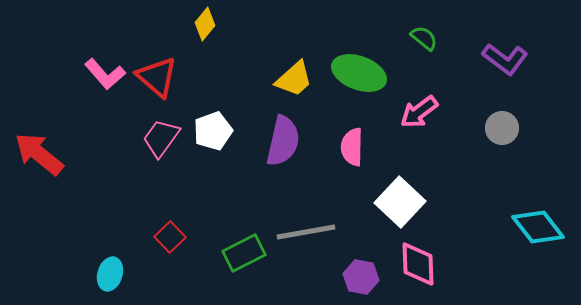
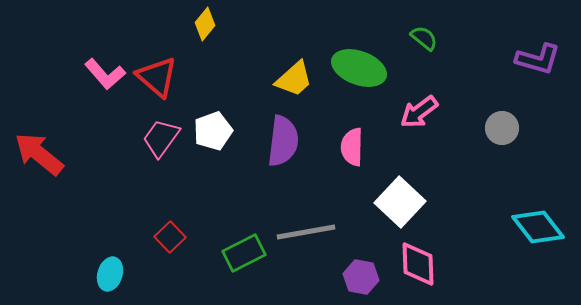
purple L-shape: moved 33 px right; rotated 21 degrees counterclockwise
green ellipse: moved 5 px up
purple semicircle: rotated 6 degrees counterclockwise
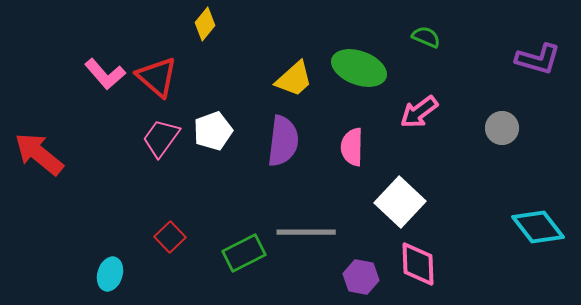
green semicircle: moved 2 px right, 1 px up; rotated 16 degrees counterclockwise
gray line: rotated 10 degrees clockwise
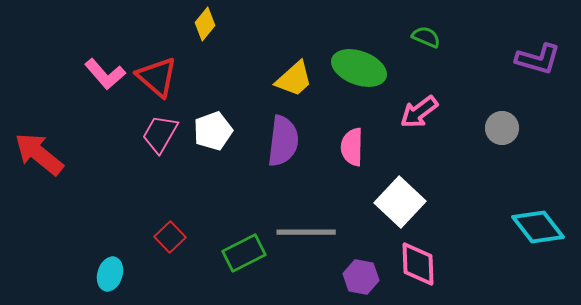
pink trapezoid: moved 1 px left, 4 px up; rotated 6 degrees counterclockwise
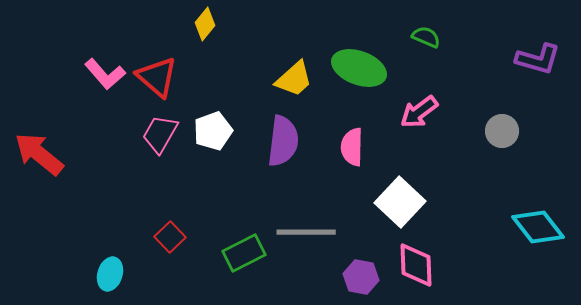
gray circle: moved 3 px down
pink diamond: moved 2 px left, 1 px down
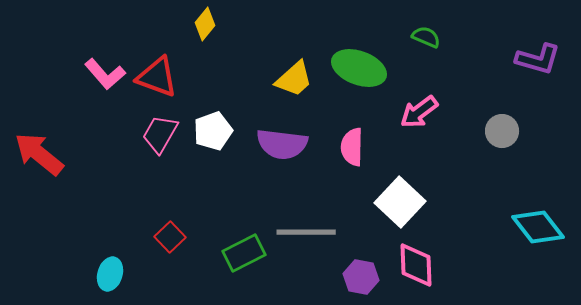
red triangle: rotated 21 degrees counterclockwise
purple semicircle: moved 1 px left, 3 px down; rotated 90 degrees clockwise
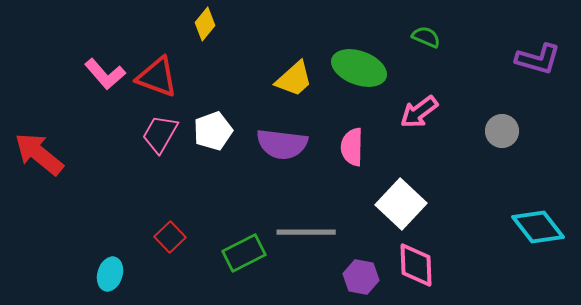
white square: moved 1 px right, 2 px down
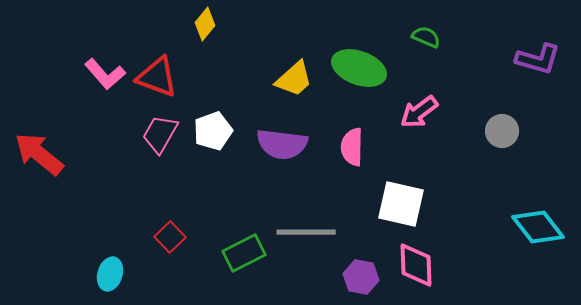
white square: rotated 30 degrees counterclockwise
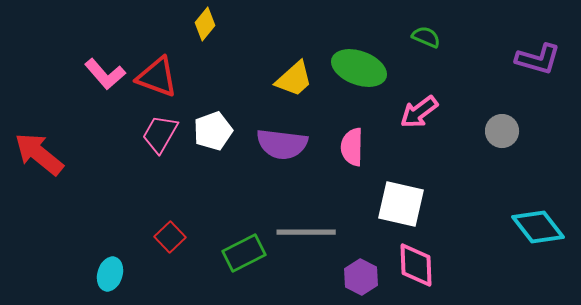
purple hexagon: rotated 16 degrees clockwise
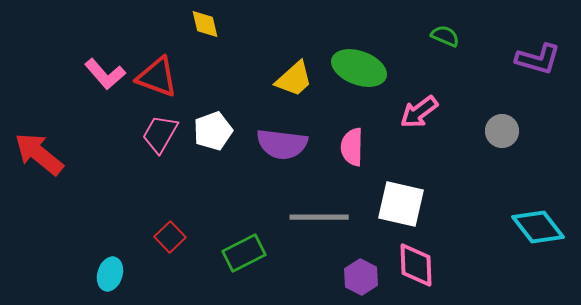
yellow diamond: rotated 52 degrees counterclockwise
green semicircle: moved 19 px right, 1 px up
gray line: moved 13 px right, 15 px up
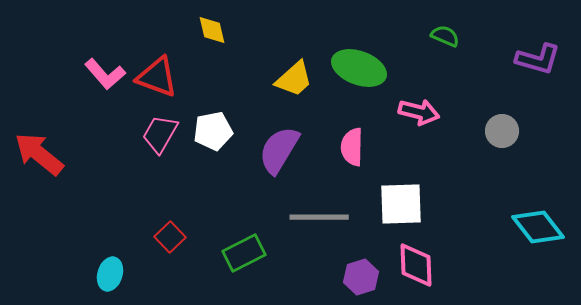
yellow diamond: moved 7 px right, 6 px down
pink arrow: rotated 129 degrees counterclockwise
white pentagon: rotated 9 degrees clockwise
purple semicircle: moved 3 px left, 6 px down; rotated 114 degrees clockwise
white square: rotated 15 degrees counterclockwise
purple hexagon: rotated 16 degrees clockwise
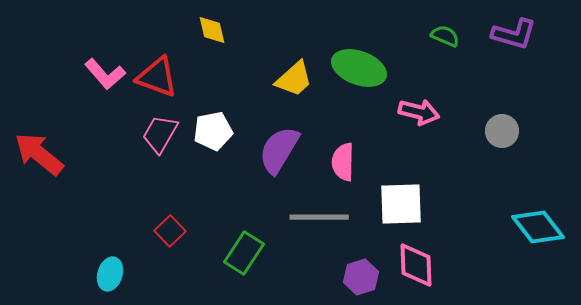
purple L-shape: moved 24 px left, 25 px up
pink semicircle: moved 9 px left, 15 px down
red square: moved 6 px up
green rectangle: rotated 30 degrees counterclockwise
